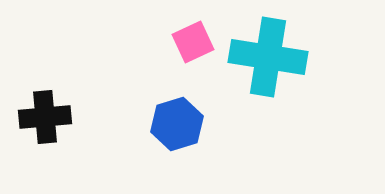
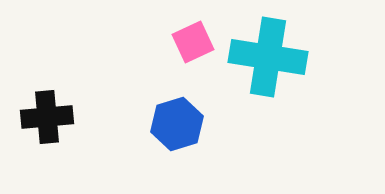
black cross: moved 2 px right
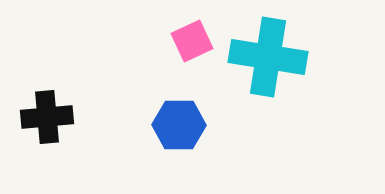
pink square: moved 1 px left, 1 px up
blue hexagon: moved 2 px right, 1 px down; rotated 18 degrees clockwise
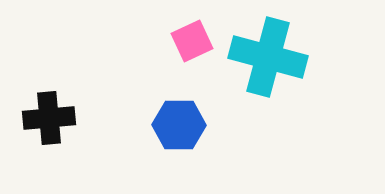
cyan cross: rotated 6 degrees clockwise
black cross: moved 2 px right, 1 px down
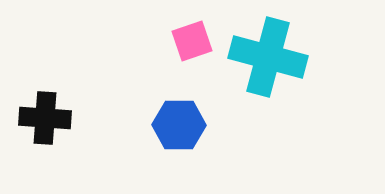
pink square: rotated 6 degrees clockwise
black cross: moved 4 px left; rotated 9 degrees clockwise
